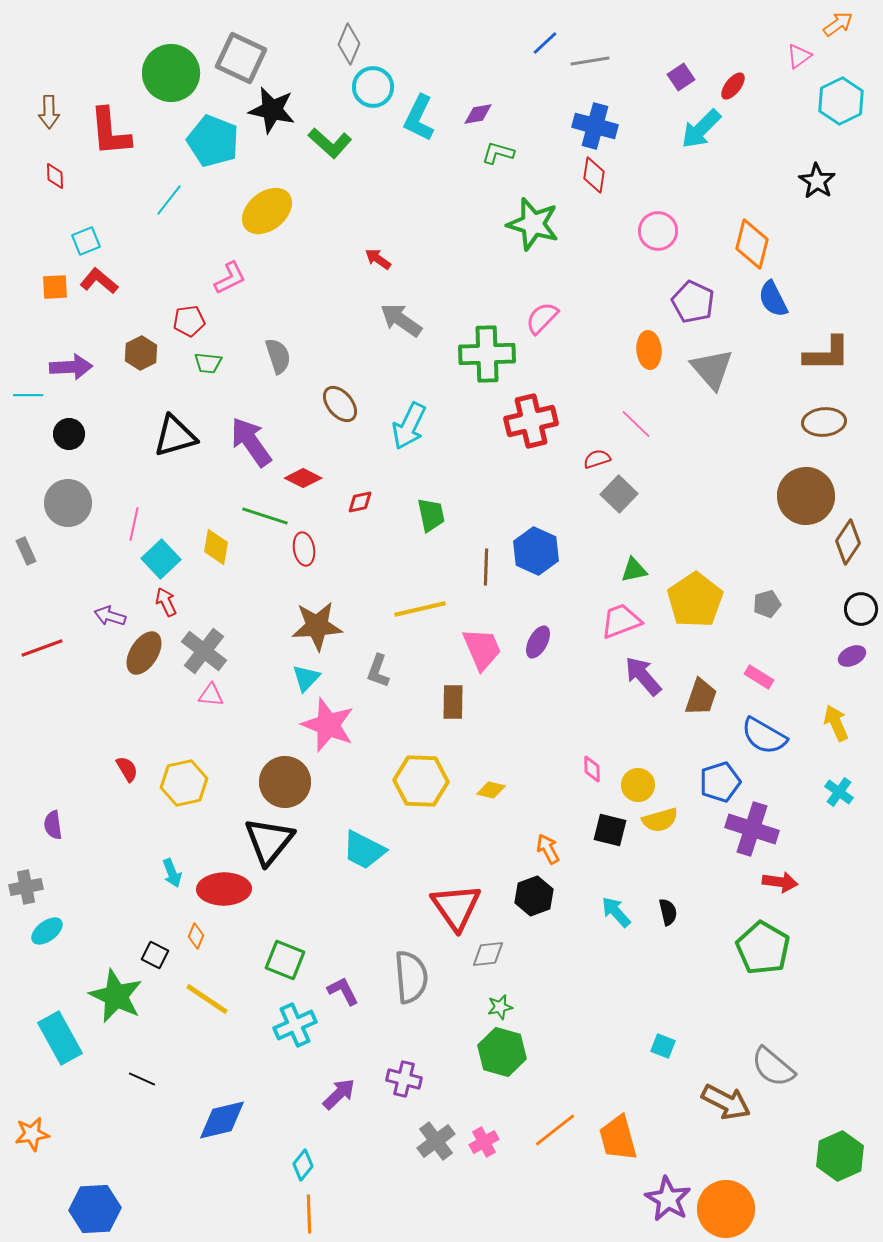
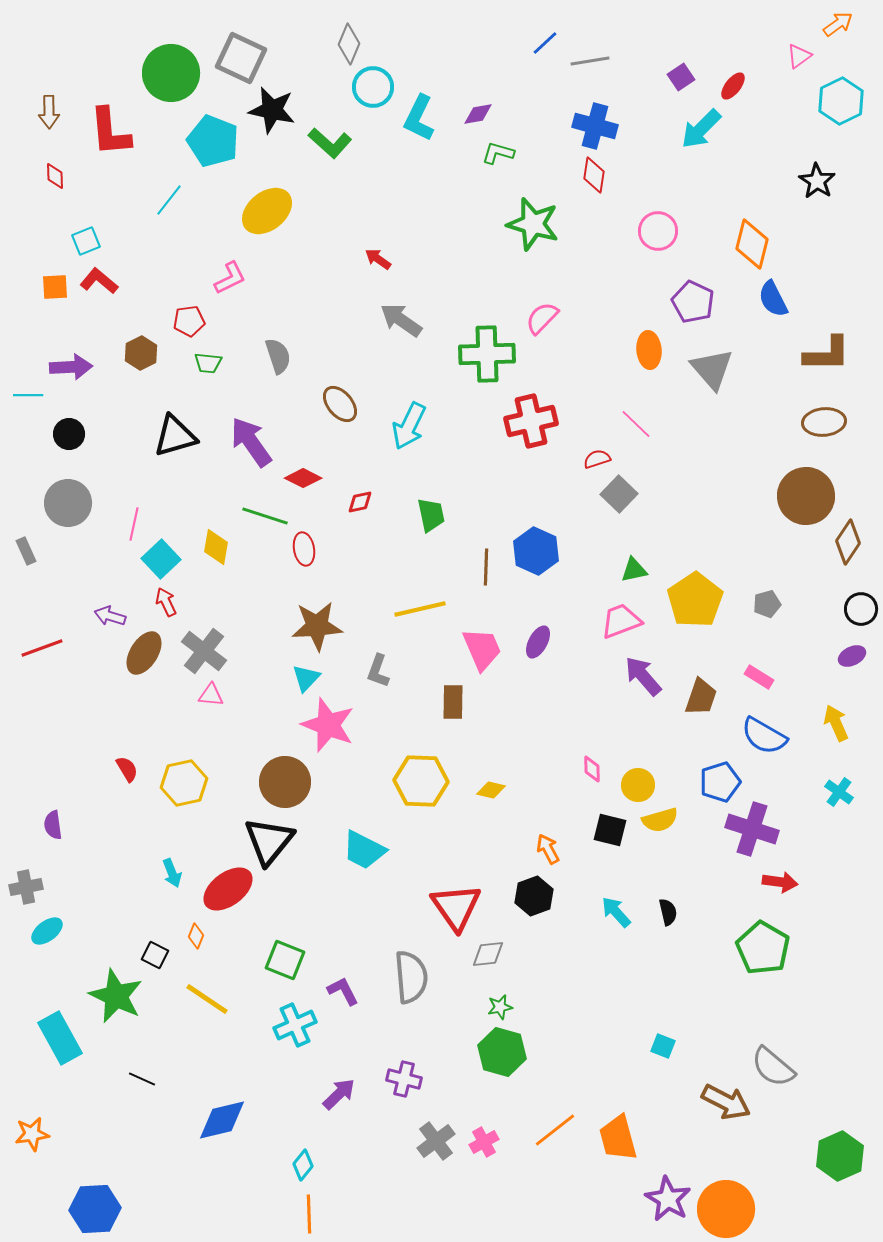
red ellipse at (224, 889): moved 4 px right; rotated 36 degrees counterclockwise
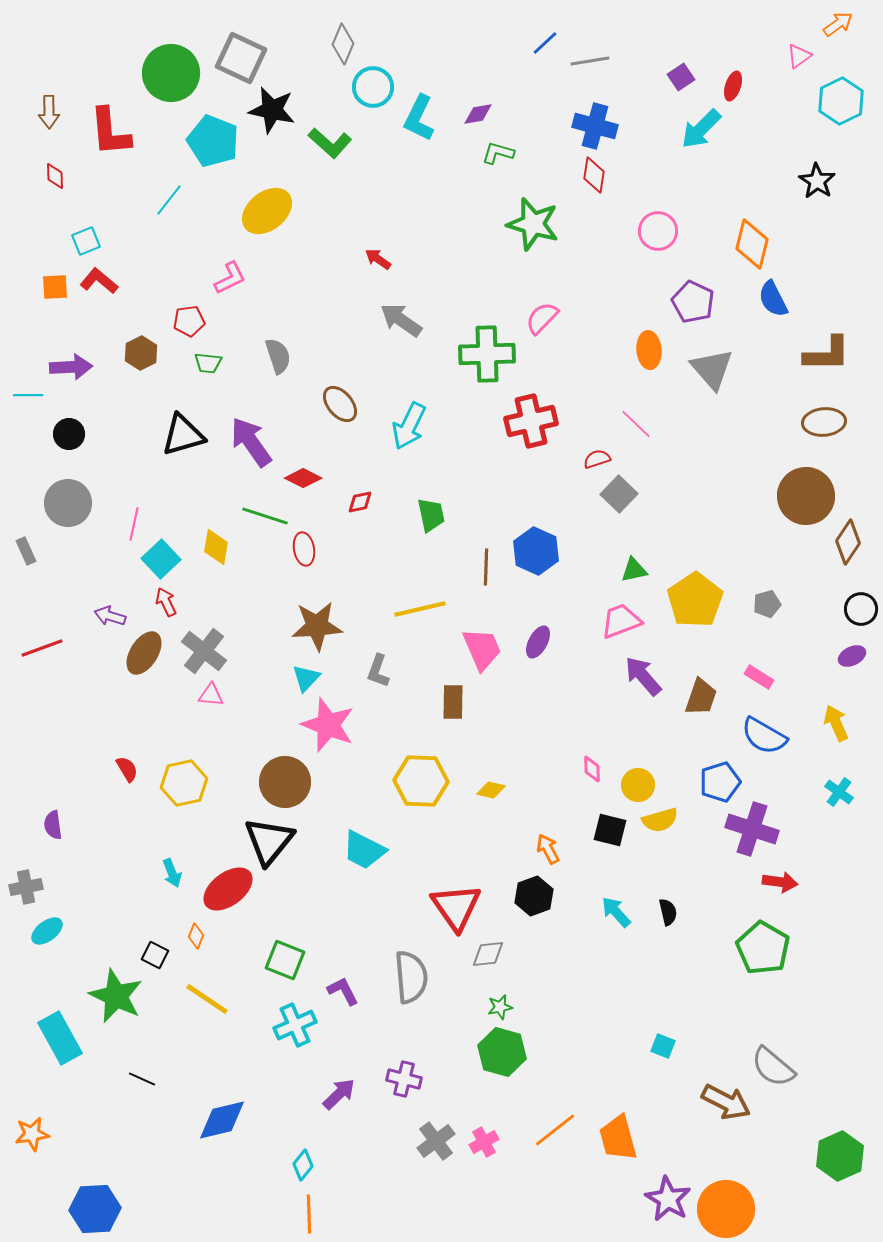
gray diamond at (349, 44): moved 6 px left
red ellipse at (733, 86): rotated 20 degrees counterclockwise
black triangle at (175, 436): moved 8 px right, 1 px up
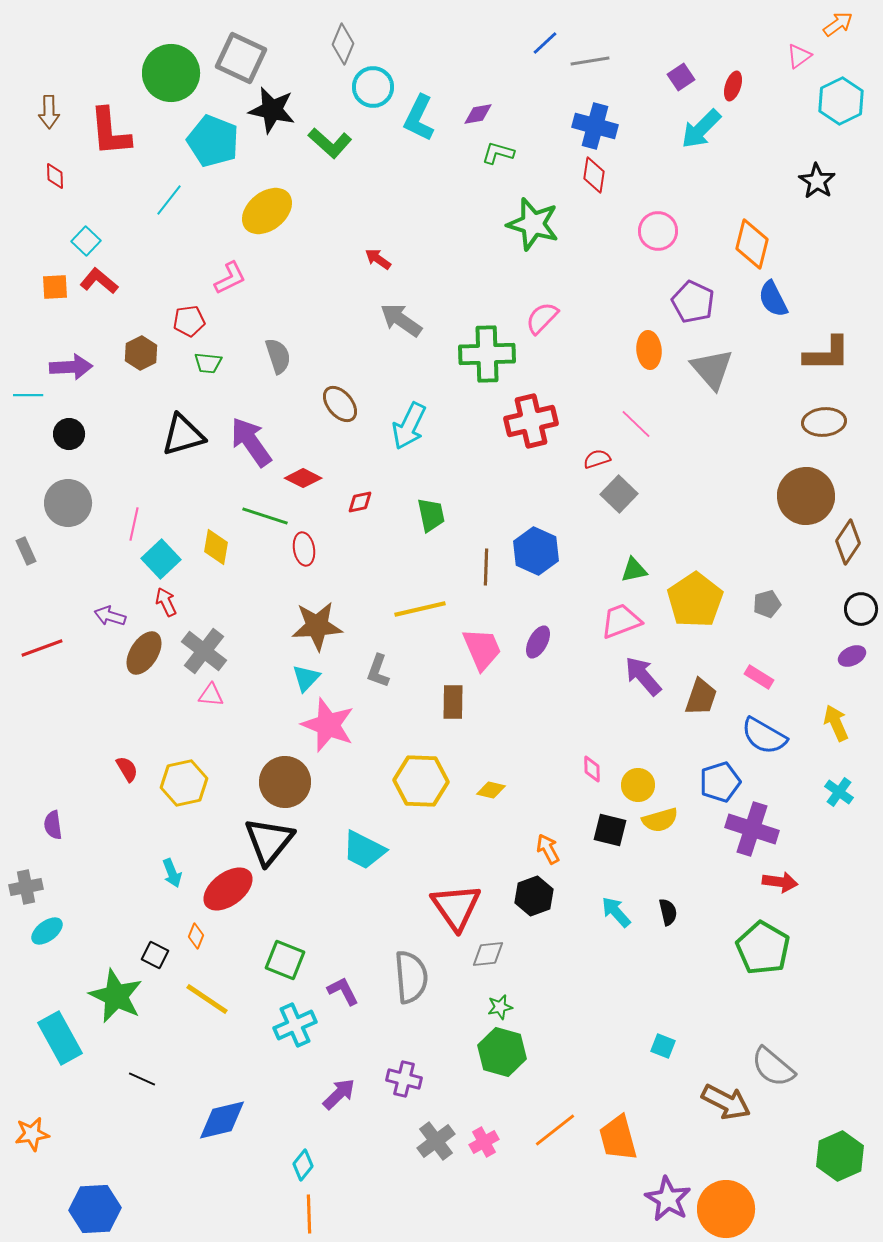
cyan square at (86, 241): rotated 24 degrees counterclockwise
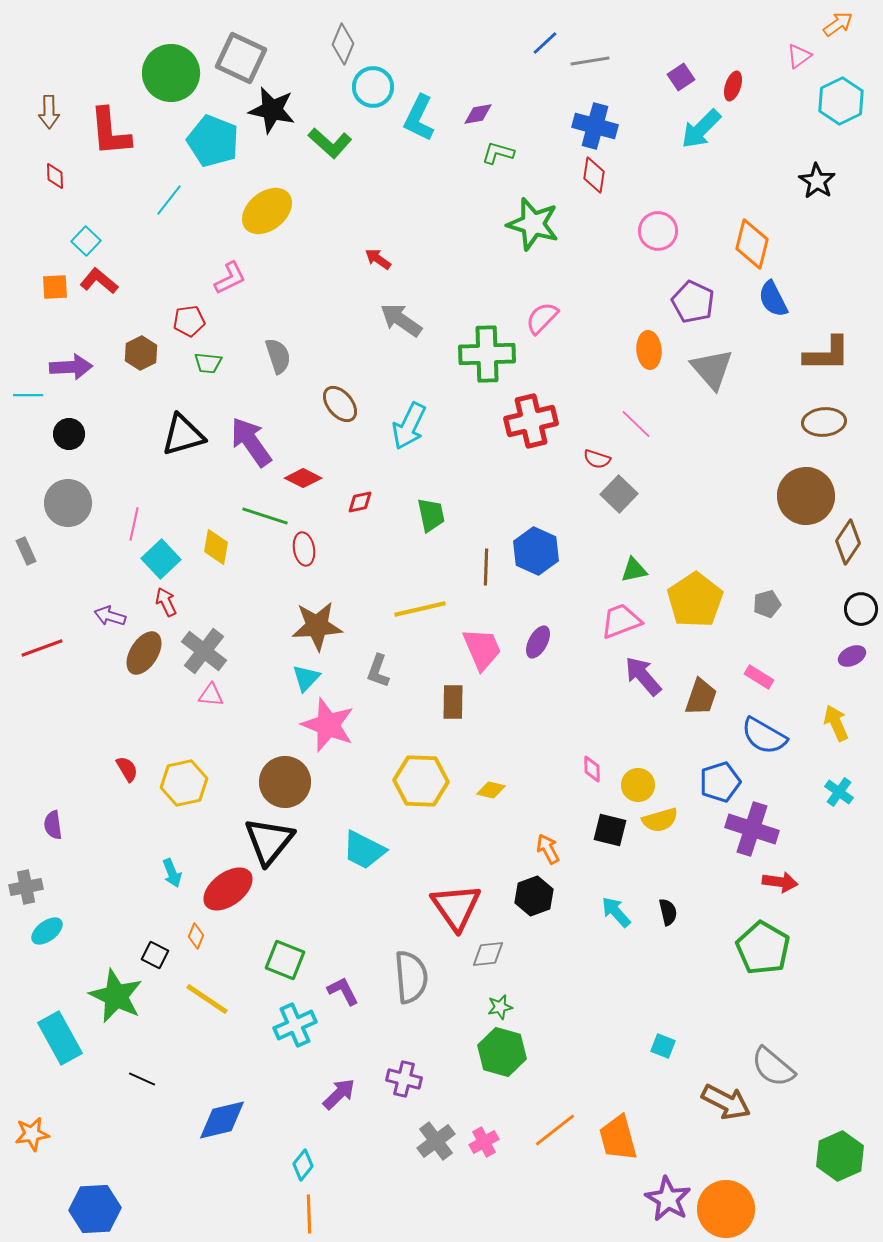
red semicircle at (597, 459): rotated 144 degrees counterclockwise
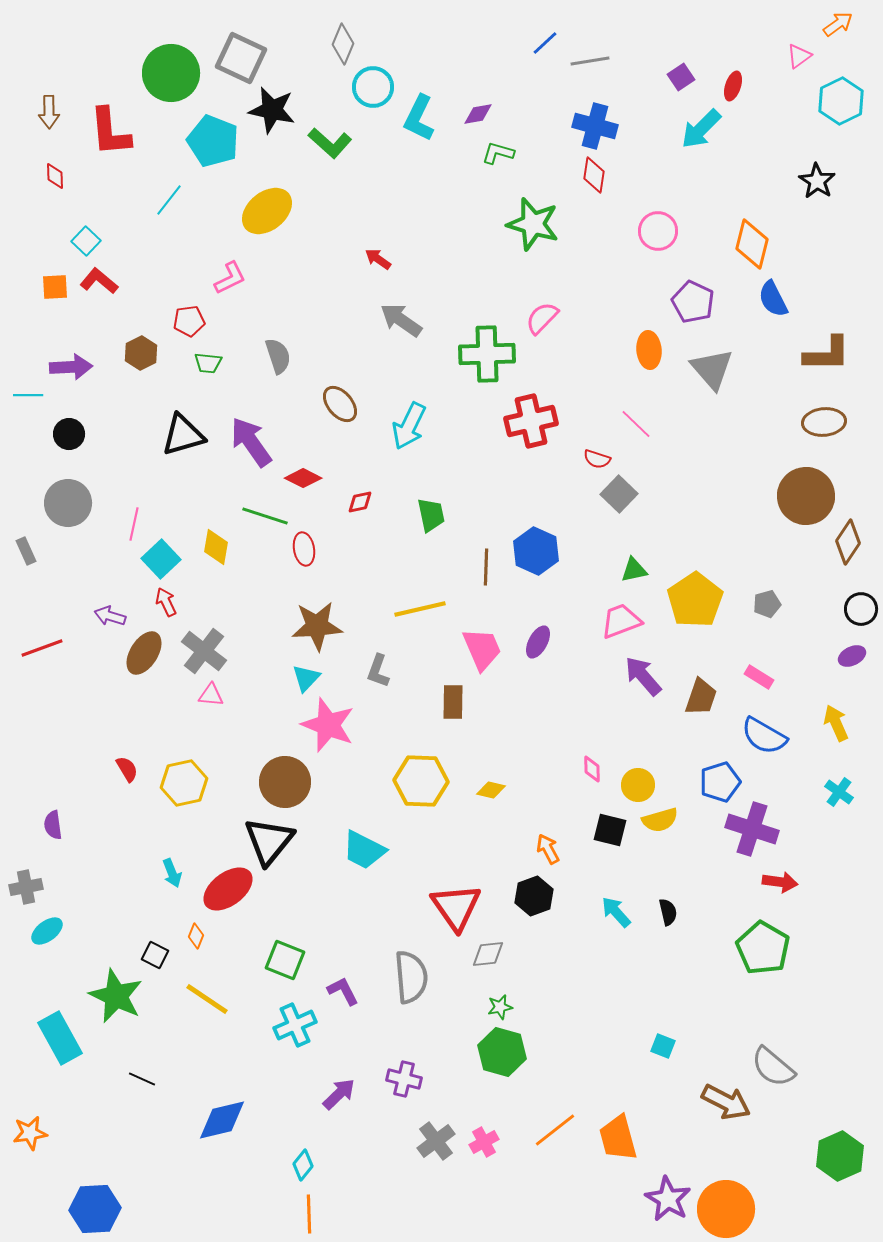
orange star at (32, 1134): moved 2 px left, 1 px up
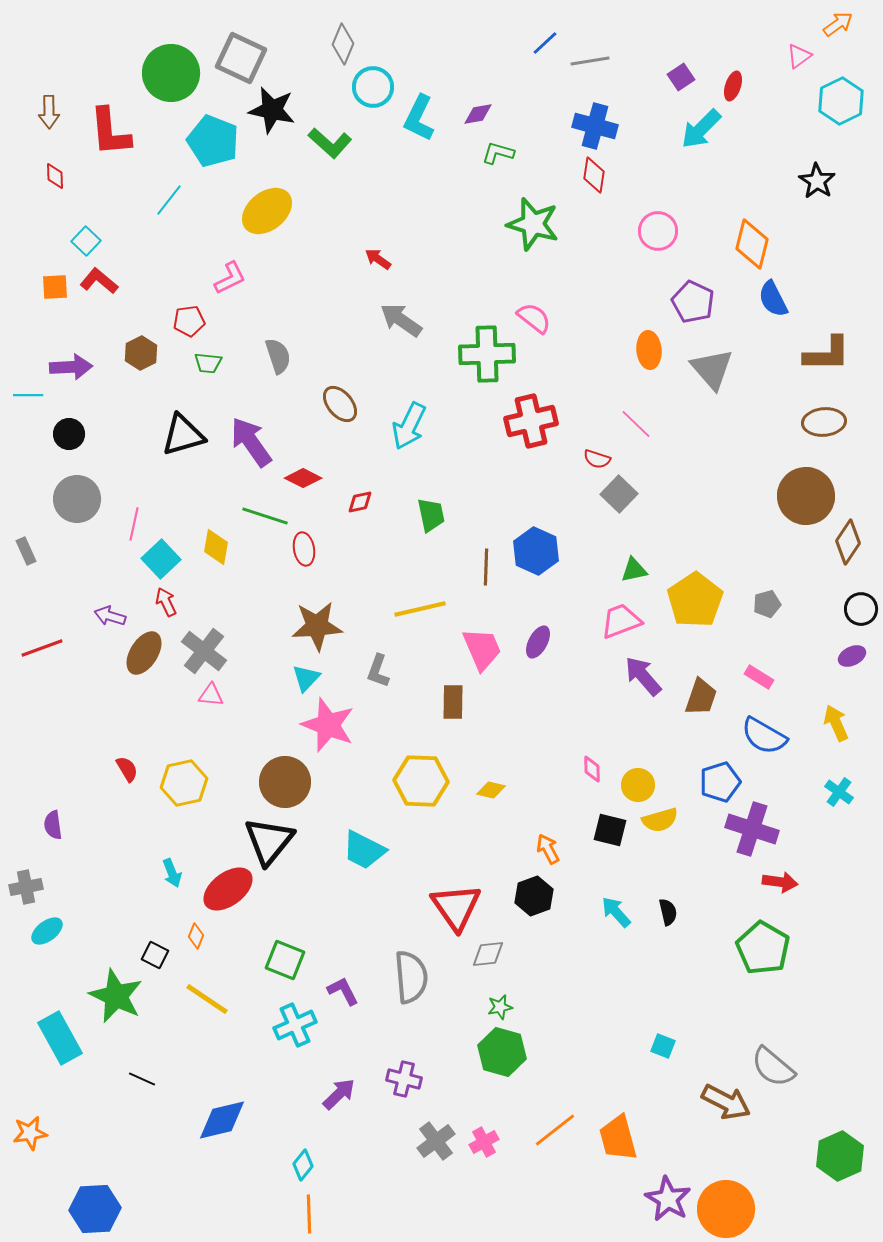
pink semicircle at (542, 318): moved 8 px left; rotated 84 degrees clockwise
gray circle at (68, 503): moved 9 px right, 4 px up
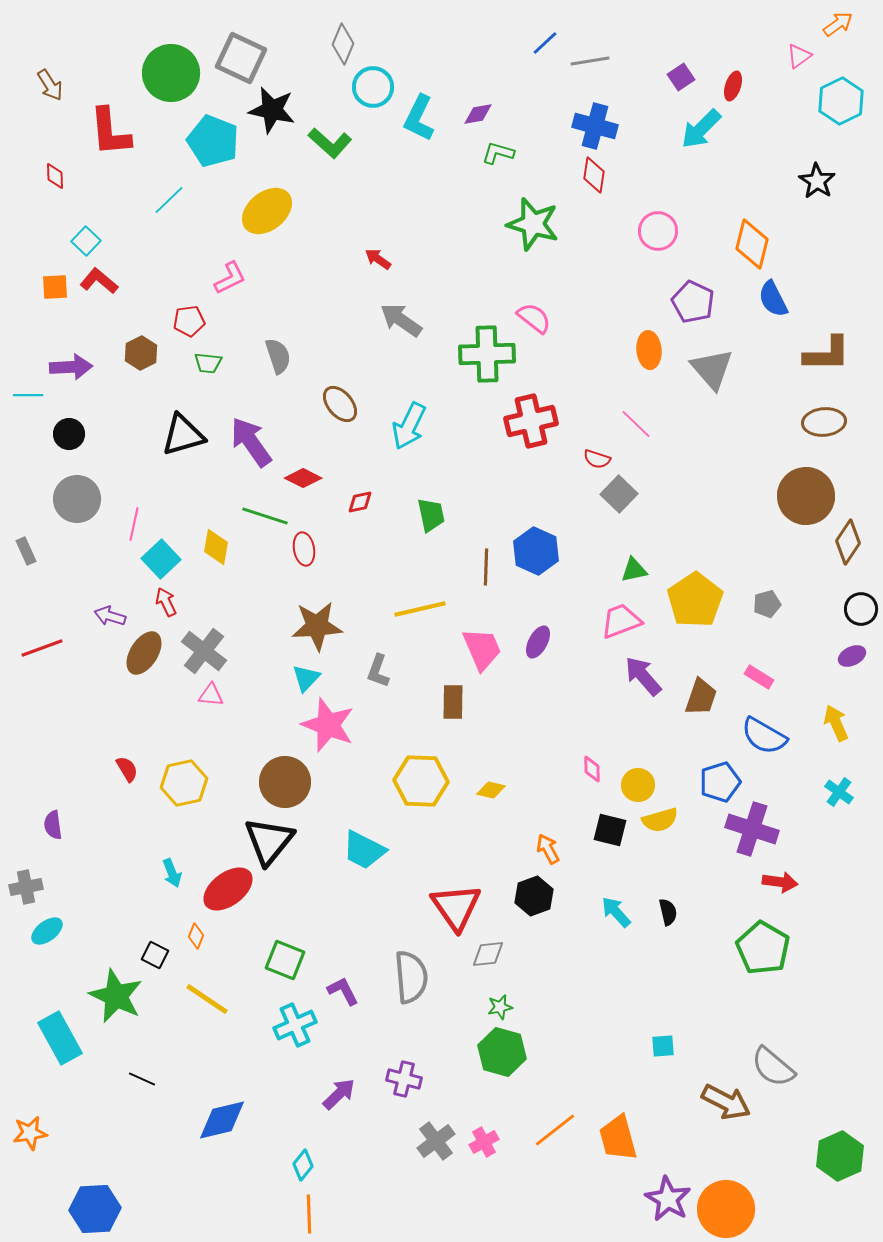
brown arrow at (49, 112): moved 1 px right, 27 px up; rotated 32 degrees counterclockwise
cyan line at (169, 200): rotated 8 degrees clockwise
cyan square at (663, 1046): rotated 25 degrees counterclockwise
